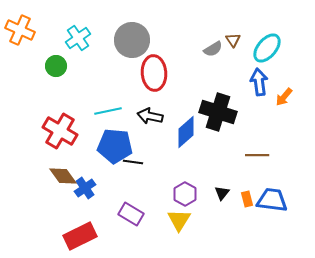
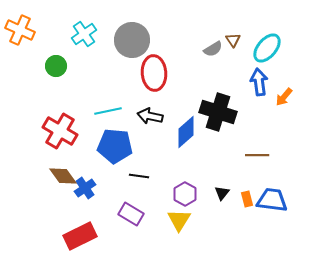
cyan cross: moved 6 px right, 4 px up
black line: moved 6 px right, 14 px down
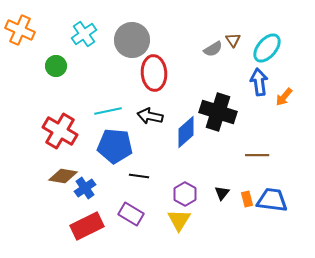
brown diamond: rotated 44 degrees counterclockwise
red rectangle: moved 7 px right, 10 px up
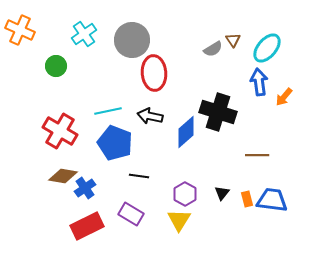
blue pentagon: moved 3 px up; rotated 16 degrees clockwise
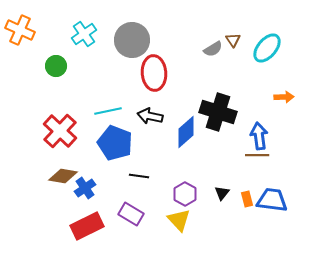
blue arrow: moved 54 px down
orange arrow: rotated 132 degrees counterclockwise
red cross: rotated 12 degrees clockwise
yellow triangle: rotated 15 degrees counterclockwise
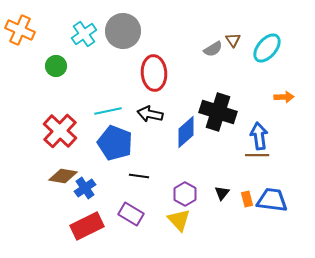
gray circle: moved 9 px left, 9 px up
black arrow: moved 2 px up
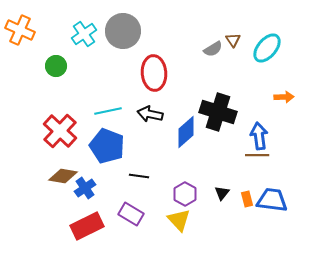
blue pentagon: moved 8 px left, 3 px down
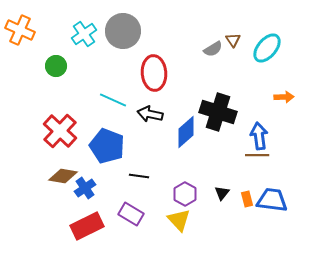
cyan line: moved 5 px right, 11 px up; rotated 36 degrees clockwise
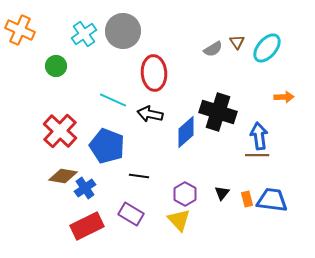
brown triangle: moved 4 px right, 2 px down
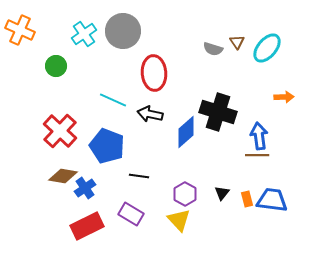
gray semicircle: rotated 48 degrees clockwise
